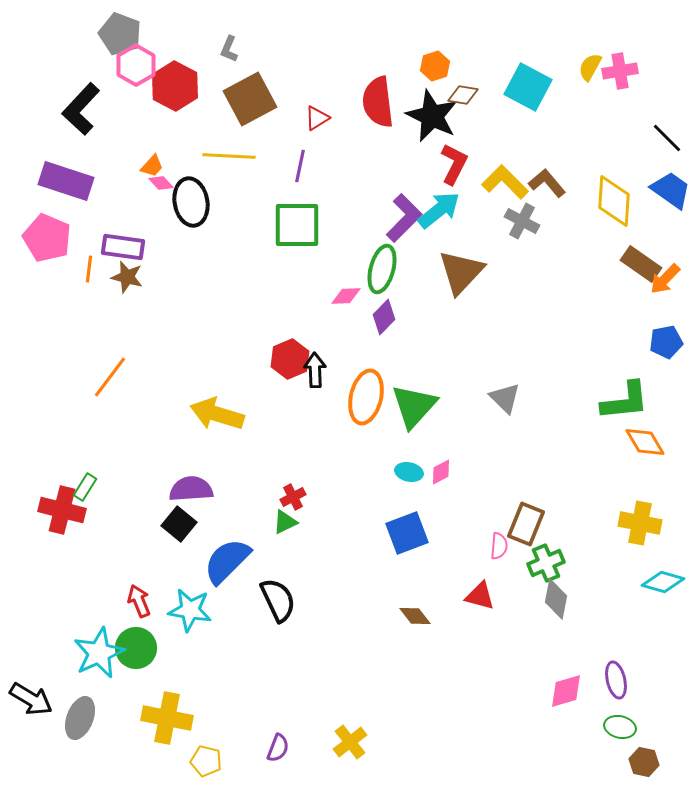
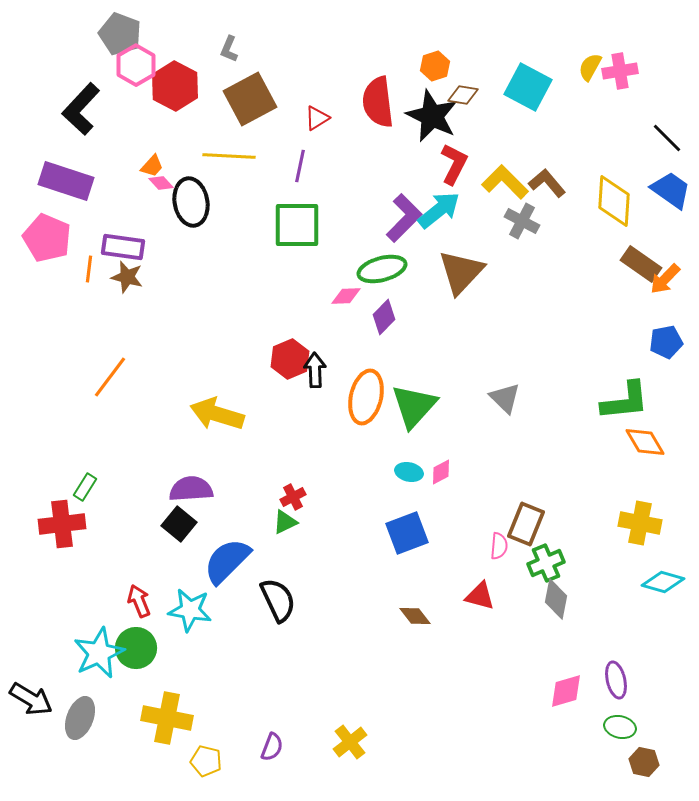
green ellipse at (382, 269): rotated 60 degrees clockwise
red cross at (62, 510): moved 14 px down; rotated 21 degrees counterclockwise
purple semicircle at (278, 748): moved 6 px left, 1 px up
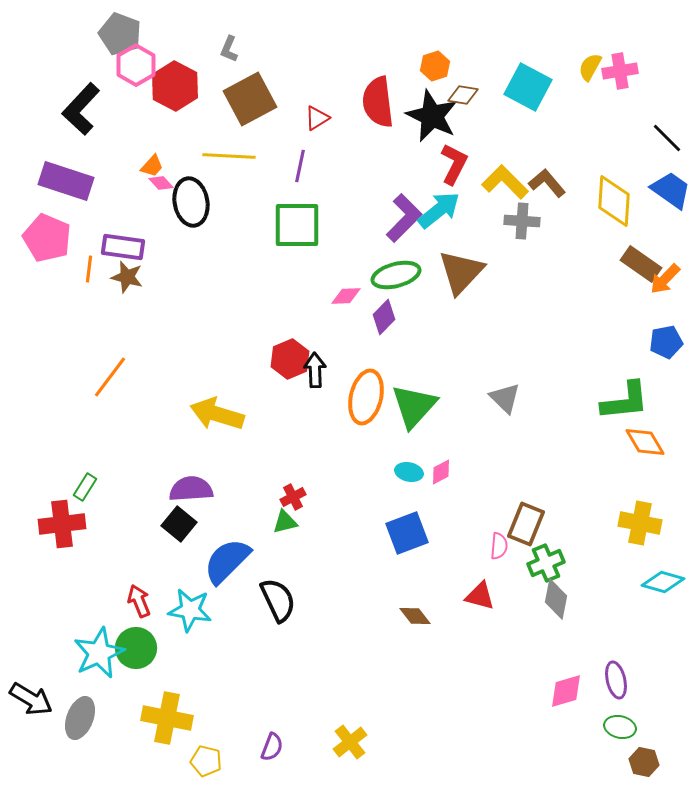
gray cross at (522, 221): rotated 24 degrees counterclockwise
green ellipse at (382, 269): moved 14 px right, 6 px down
green triangle at (285, 522): rotated 12 degrees clockwise
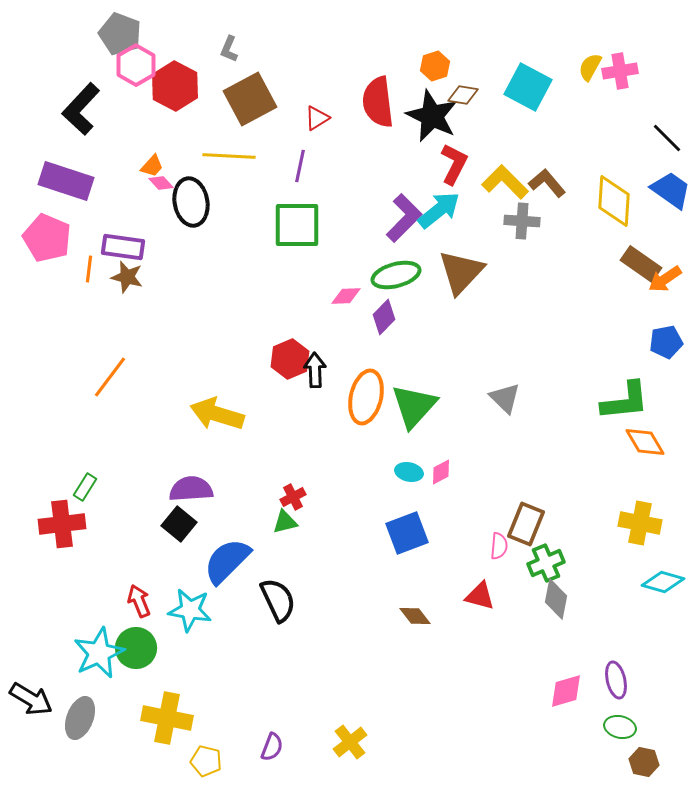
orange arrow at (665, 279): rotated 12 degrees clockwise
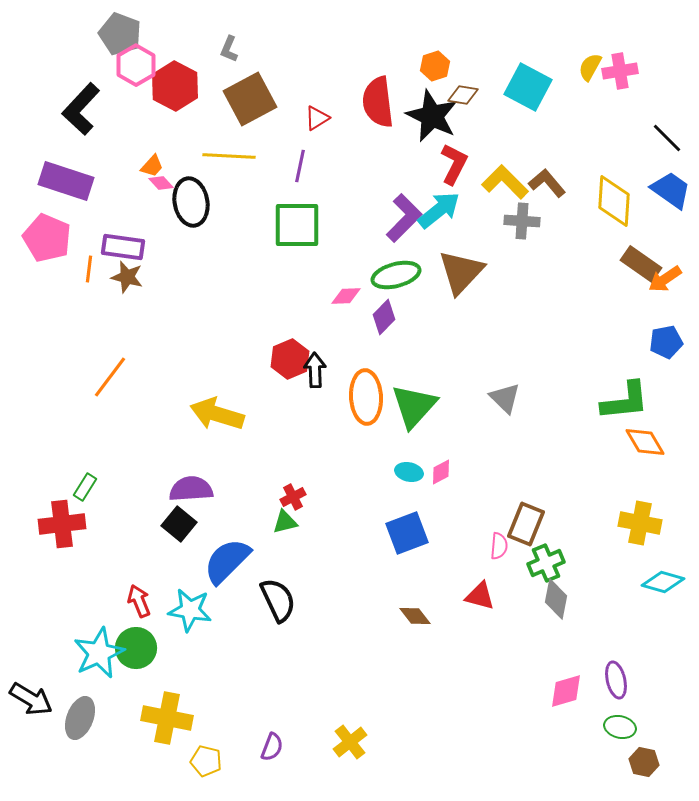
orange ellipse at (366, 397): rotated 16 degrees counterclockwise
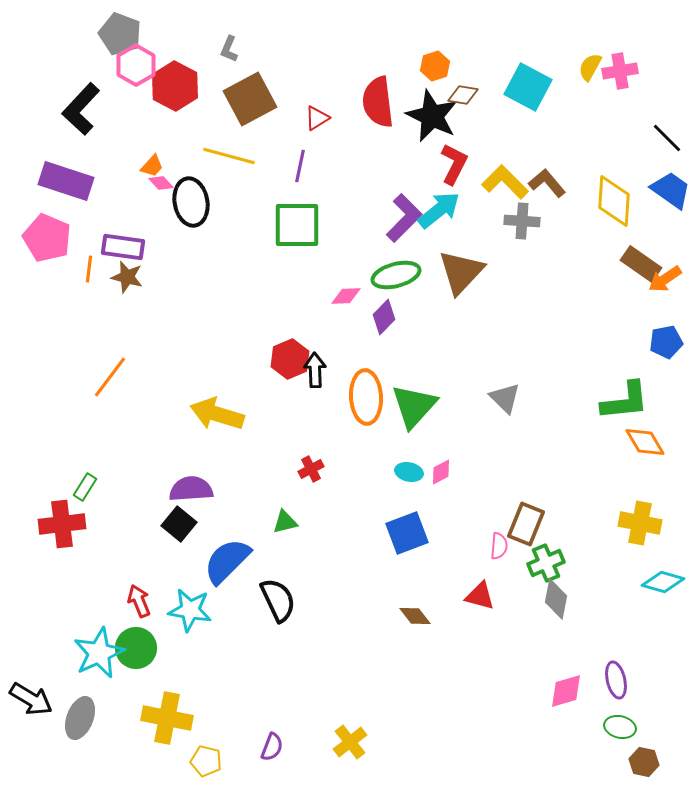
yellow line at (229, 156): rotated 12 degrees clockwise
red cross at (293, 497): moved 18 px right, 28 px up
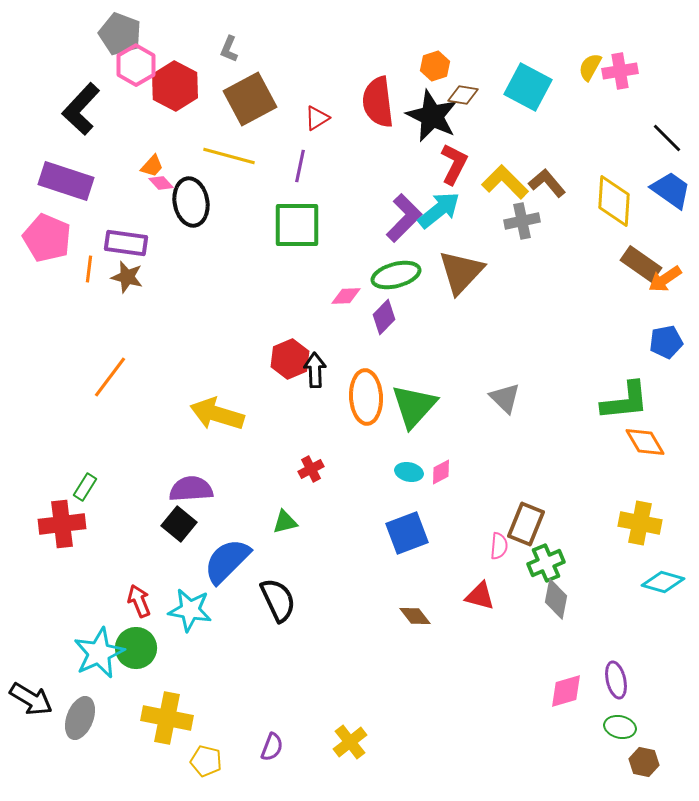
gray cross at (522, 221): rotated 16 degrees counterclockwise
purple rectangle at (123, 247): moved 3 px right, 4 px up
